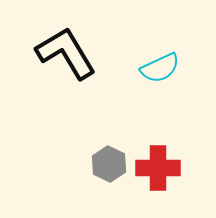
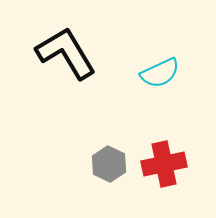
cyan semicircle: moved 5 px down
red cross: moved 6 px right, 4 px up; rotated 12 degrees counterclockwise
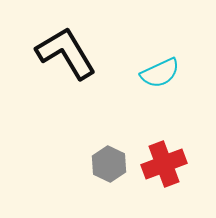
red cross: rotated 9 degrees counterclockwise
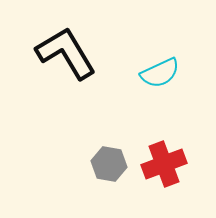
gray hexagon: rotated 16 degrees counterclockwise
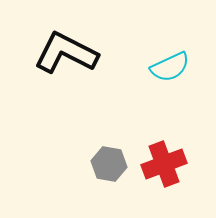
black L-shape: rotated 32 degrees counterclockwise
cyan semicircle: moved 10 px right, 6 px up
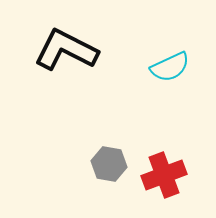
black L-shape: moved 3 px up
red cross: moved 11 px down
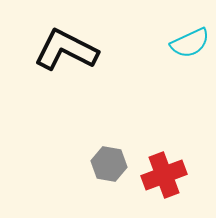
cyan semicircle: moved 20 px right, 24 px up
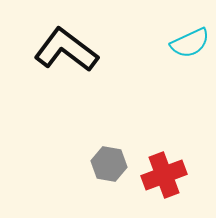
black L-shape: rotated 10 degrees clockwise
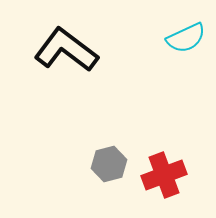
cyan semicircle: moved 4 px left, 5 px up
gray hexagon: rotated 24 degrees counterclockwise
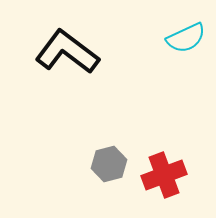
black L-shape: moved 1 px right, 2 px down
